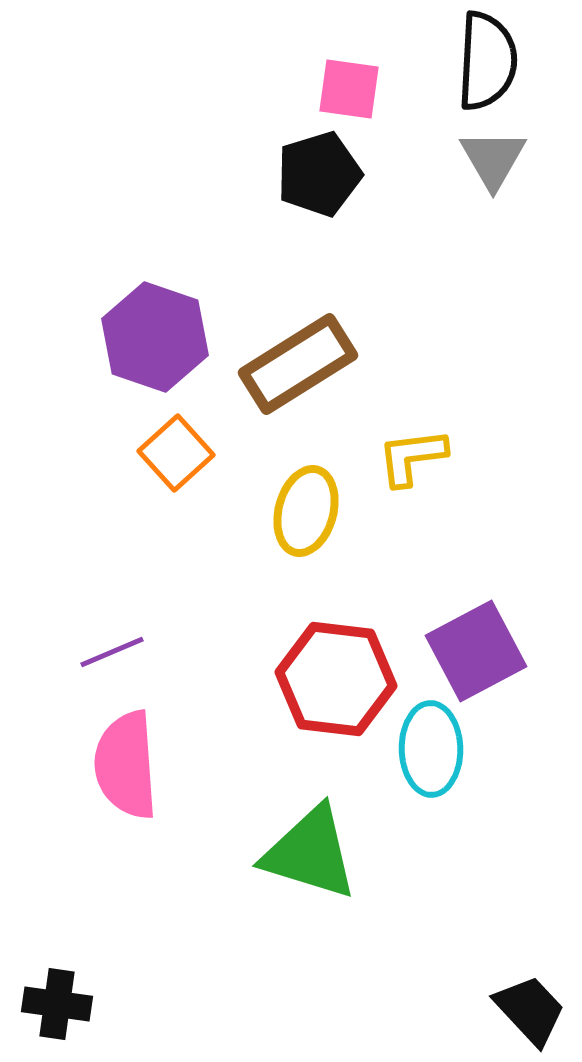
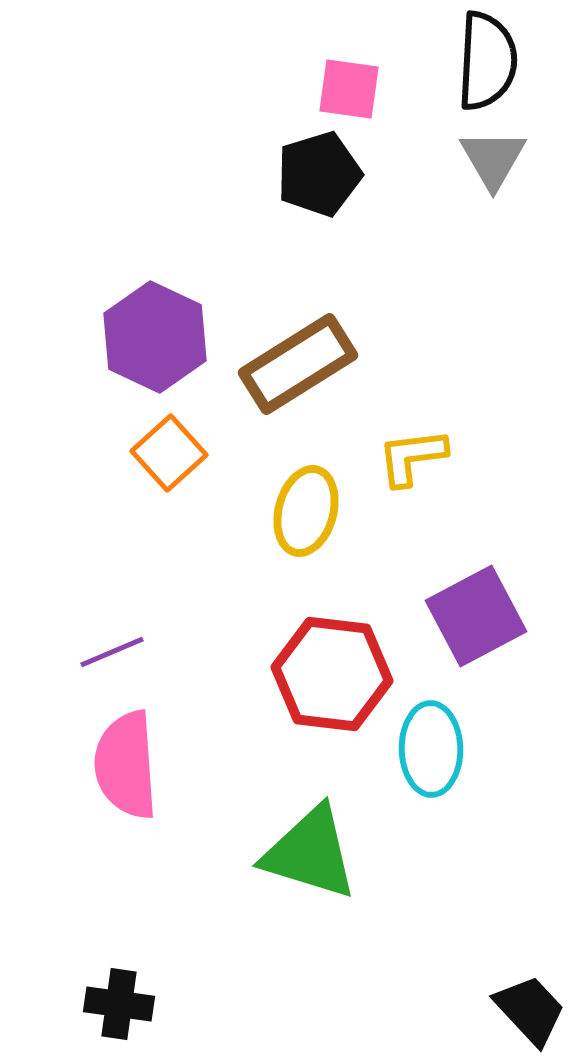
purple hexagon: rotated 6 degrees clockwise
orange square: moved 7 px left
purple square: moved 35 px up
red hexagon: moved 4 px left, 5 px up
black cross: moved 62 px right
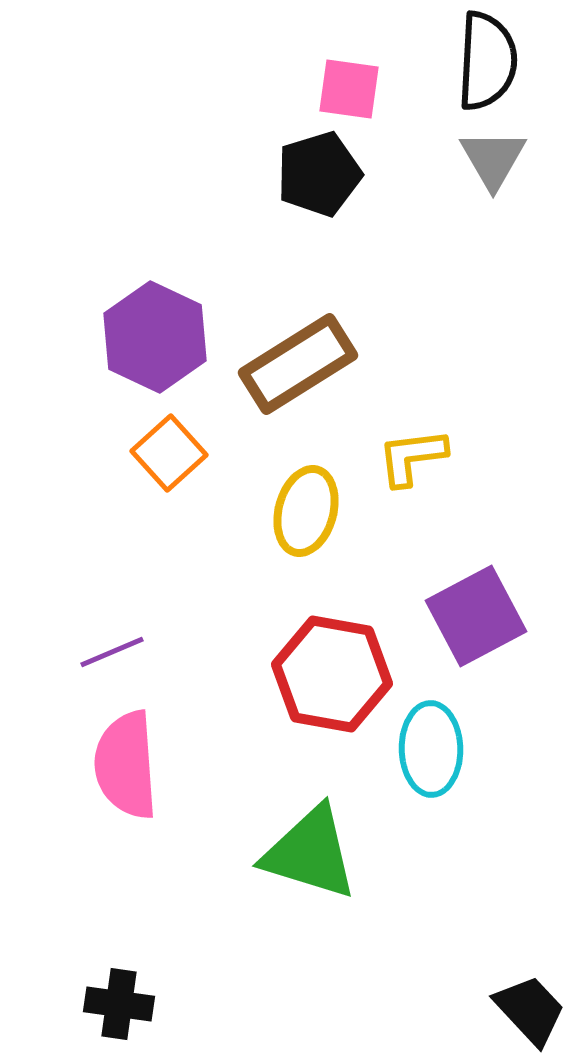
red hexagon: rotated 3 degrees clockwise
